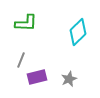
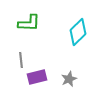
green L-shape: moved 3 px right
gray line: rotated 28 degrees counterclockwise
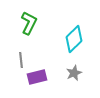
green L-shape: rotated 65 degrees counterclockwise
cyan diamond: moved 4 px left, 7 px down
gray star: moved 5 px right, 6 px up
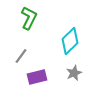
green L-shape: moved 5 px up
cyan diamond: moved 4 px left, 2 px down
gray line: moved 4 px up; rotated 42 degrees clockwise
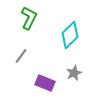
cyan diamond: moved 6 px up
purple rectangle: moved 8 px right, 6 px down; rotated 36 degrees clockwise
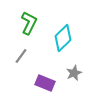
green L-shape: moved 5 px down
cyan diamond: moved 7 px left, 3 px down
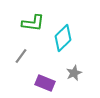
green L-shape: moved 4 px right; rotated 70 degrees clockwise
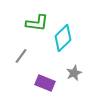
green L-shape: moved 4 px right
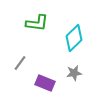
cyan diamond: moved 11 px right
gray line: moved 1 px left, 7 px down
gray star: rotated 14 degrees clockwise
